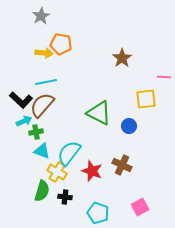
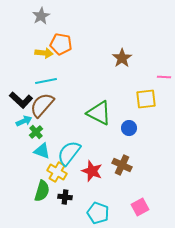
cyan line: moved 1 px up
blue circle: moved 2 px down
green cross: rotated 32 degrees counterclockwise
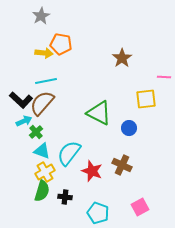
brown semicircle: moved 2 px up
yellow cross: moved 12 px left; rotated 30 degrees clockwise
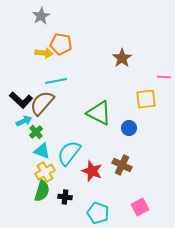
cyan line: moved 10 px right
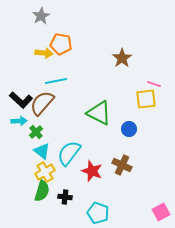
pink line: moved 10 px left, 7 px down; rotated 16 degrees clockwise
cyan arrow: moved 5 px left; rotated 21 degrees clockwise
blue circle: moved 1 px down
cyan triangle: rotated 18 degrees clockwise
pink square: moved 21 px right, 5 px down
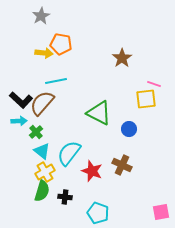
pink square: rotated 18 degrees clockwise
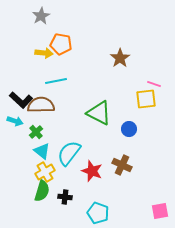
brown star: moved 2 px left
brown semicircle: moved 1 px left, 2 px down; rotated 48 degrees clockwise
cyan arrow: moved 4 px left; rotated 21 degrees clockwise
pink square: moved 1 px left, 1 px up
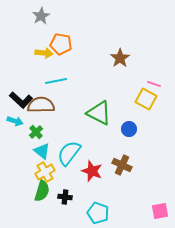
yellow square: rotated 35 degrees clockwise
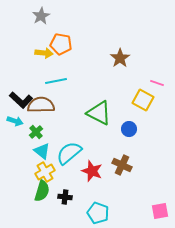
pink line: moved 3 px right, 1 px up
yellow square: moved 3 px left, 1 px down
cyan semicircle: rotated 12 degrees clockwise
